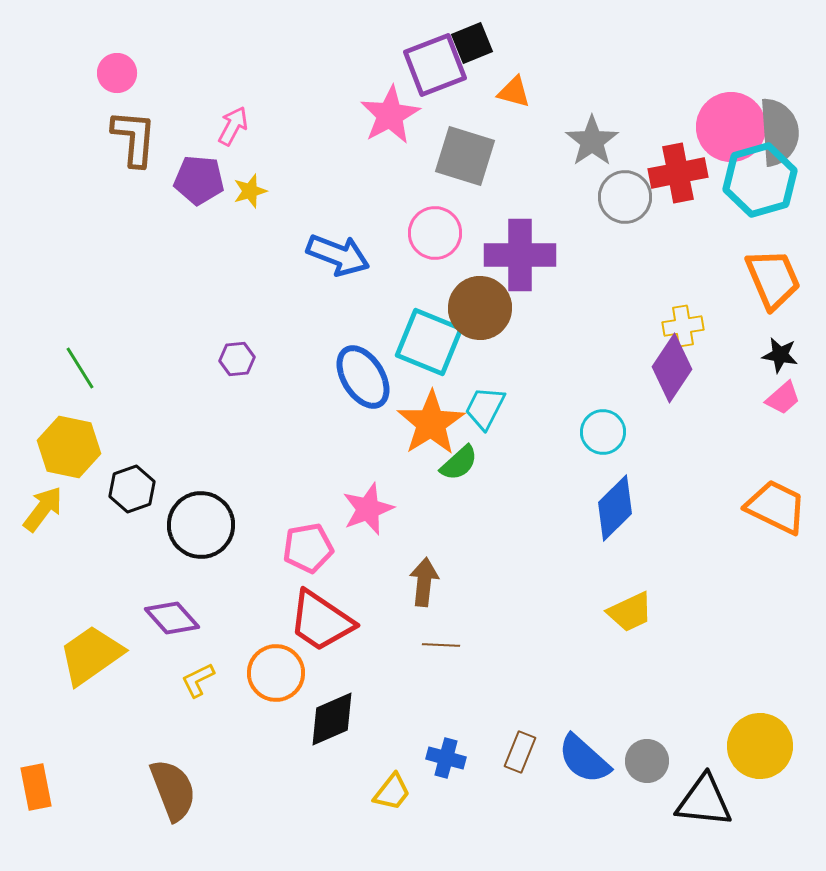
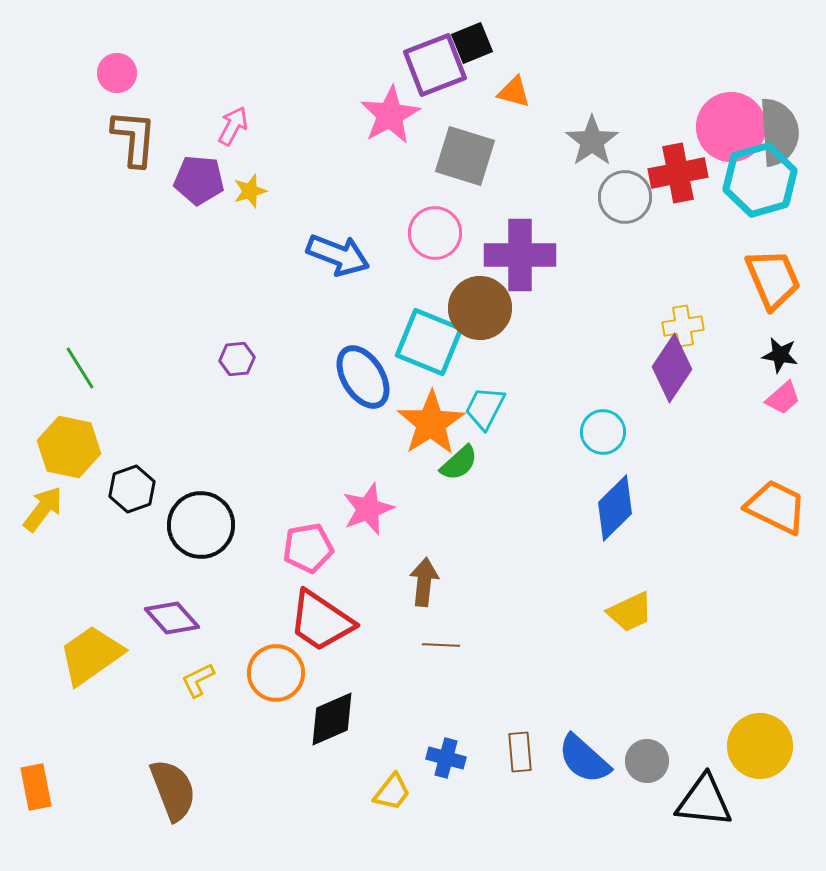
brown rectangle at (520, 752): rotated 27 degrees counterclockwise
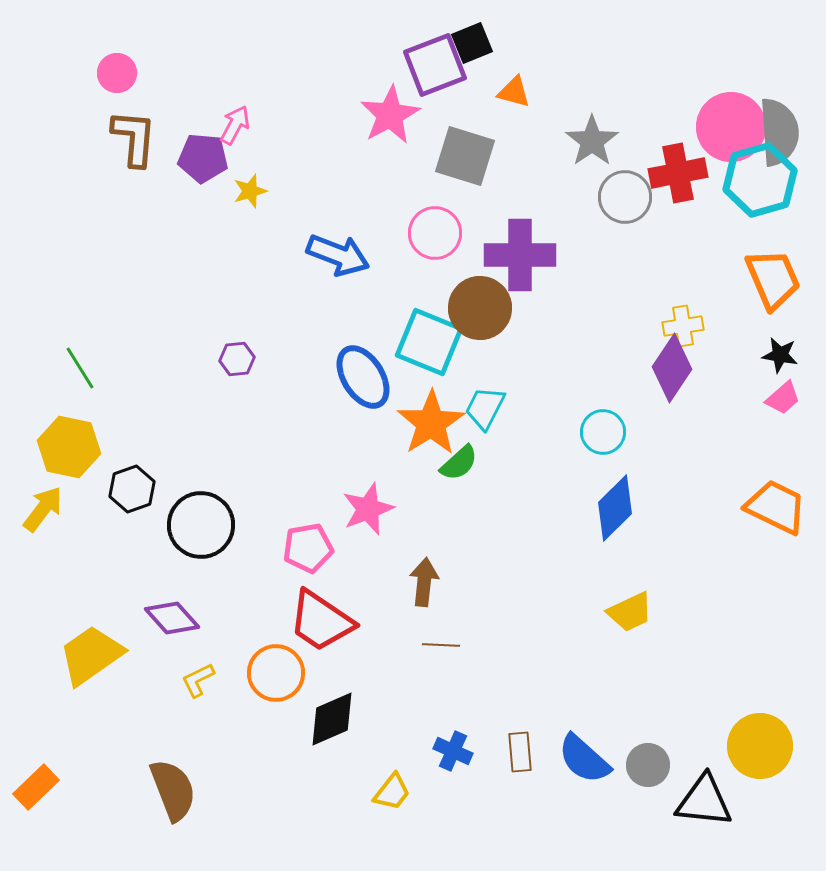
pink arrow at (233, 126): moved 2 px right, 1 px up
purple pentagon at (199, 180): moved 4 px right, 22 px up
blue cross at (446, 758): moved 7 px right, 7 px up; rotated 9 degrees clockwise
gray circle at (647, 761): moved 1 px right, 4 px down
orange rectangle at (36, 787): rotated 57 degrees clockwise
